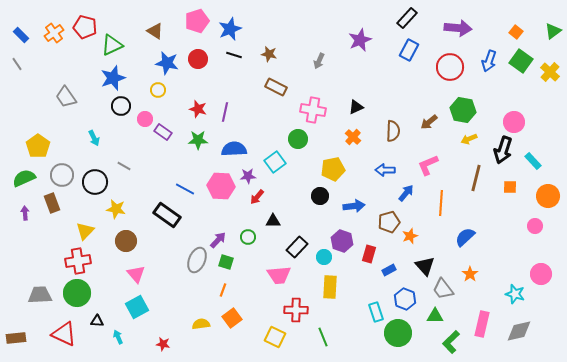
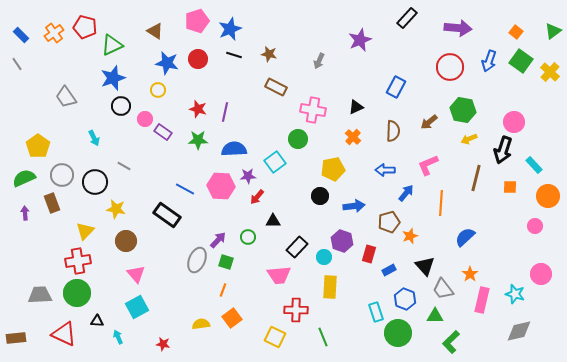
blue rectangle at (409, 50): moved 13 px left, 37 px down
cyan rectangle at (533, 161): moved 1 px right, 4 px down
pink rectangle at (482, 324): moved 24 px up
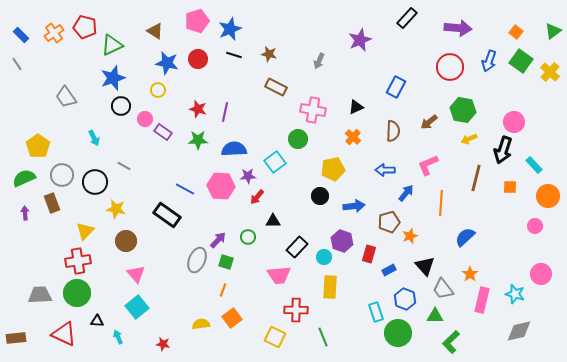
cyan square at (137, 307): rotated 10 degrees counterclockwise
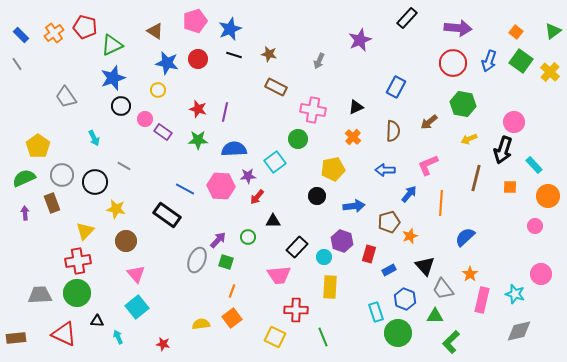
pink pentagon at (197, 21): moved 2 px left
red circle at (450, 67): moved 3 px right, 4 px up
green hexagon at (463, 110): moved 6 px up
blue arrow at (406, 193): moved 3 px right, 1 px down
black circle at (320, 196): moved 3 px left
orange line at (223, 290): moved 9 px right, 1 px down
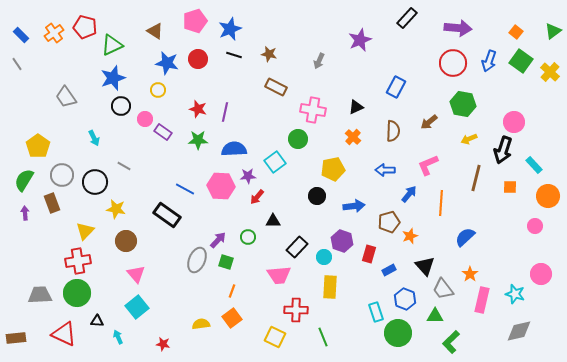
green semicircle at (24, 178): moved 2 px down; rotated 35 degrees counterclockwise
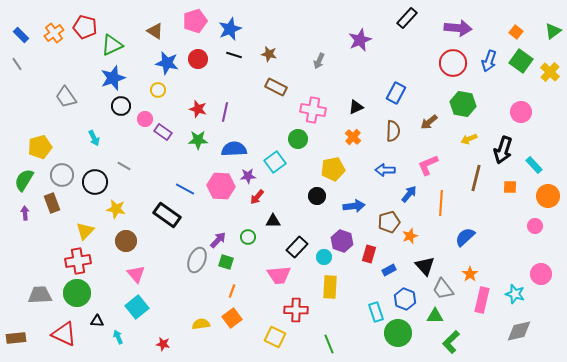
blue rectangle at (396, 87): moved 6 px down
pink circle at (514, 122): moved 7 px right, 10 px up
yellow pentagon at (38, 146): moved 2 px right, 1 px down; rotated 20 degrees clockwise
green line at (323, 337): moved 6 px right, 7 px down
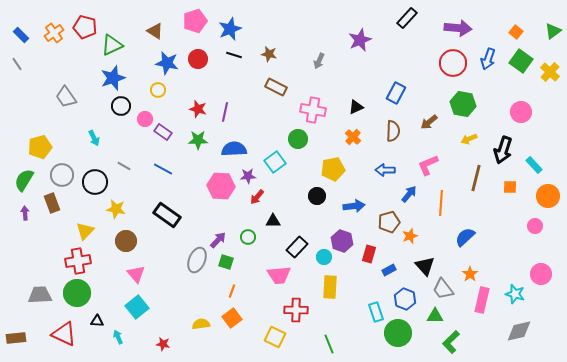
blue arrow at (489, 61): moved 1 px left, 2 px up
blue line at (185, 189): moved 22 px left, 20 px up
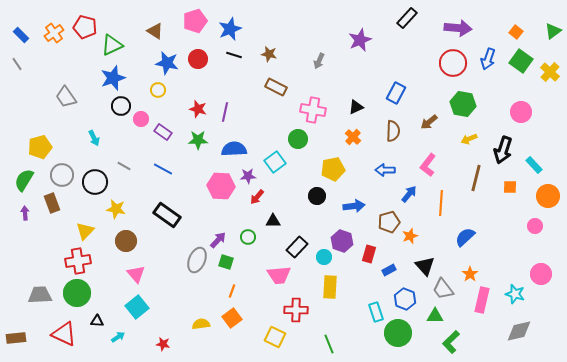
pink circle at (145, 119): moved 4 px left
pink L-shape at (428, 165): rotated 30 degrees counterclockwise
cyan arrow at (118, 337): rotated 80 degrees clockwise
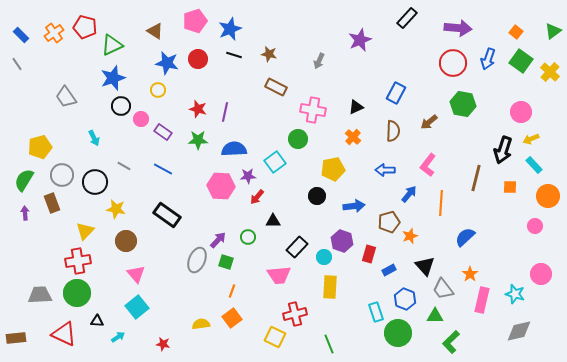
yellow arrow at (469, 139): moved 62 px right
red cross at (296, 310): moved 1 px left, 4 px down; rotated 15 degrees counterclockwise
